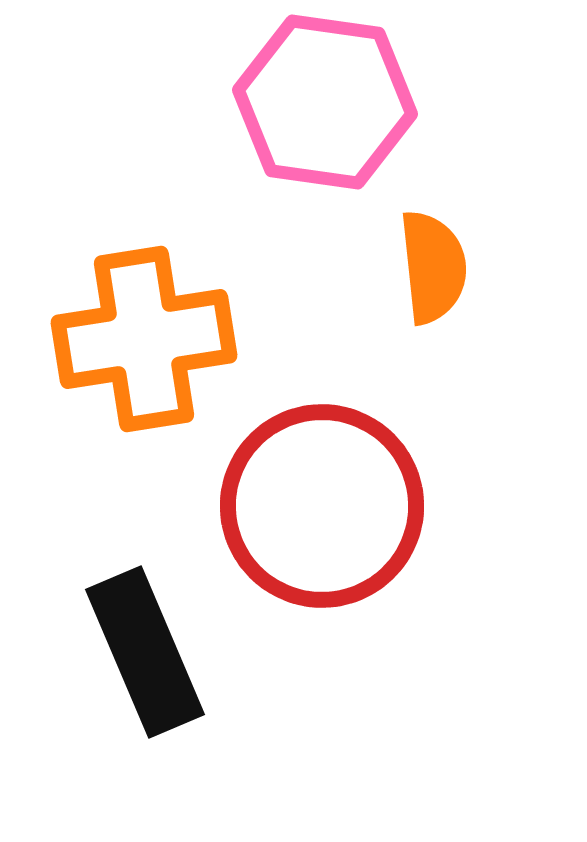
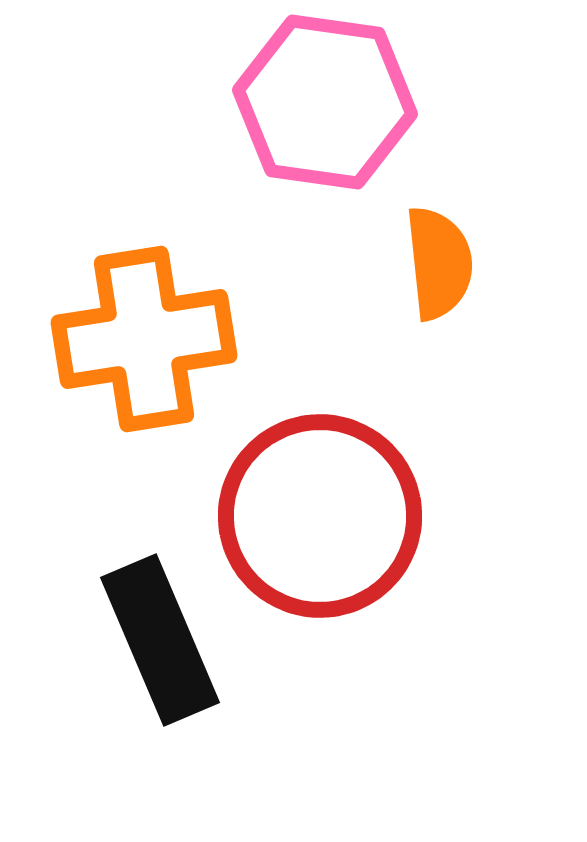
orange semicircle: moved 6 px right, 4 px up
red circle: moved 2 px left, 10 px down
black rectangle: moved 15 px right, 12 px up
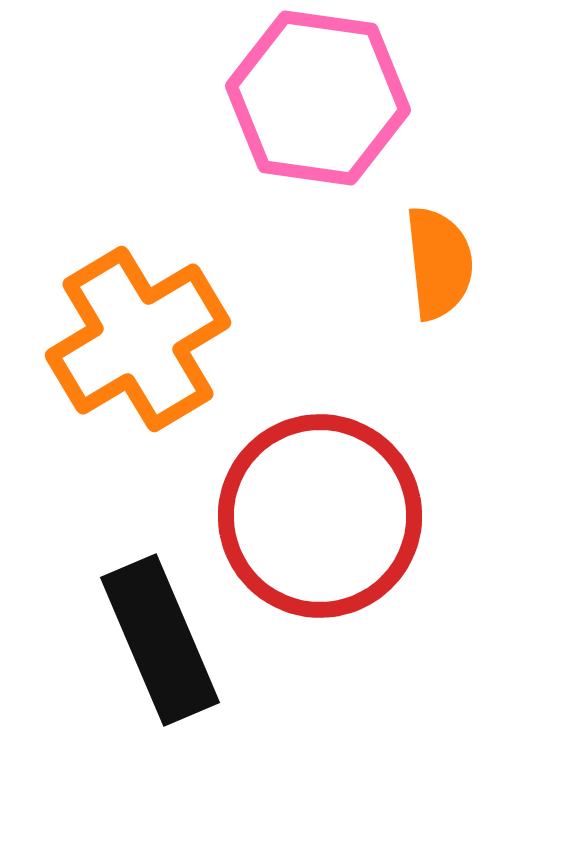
pink hexagon: moved 7 px left, 4 px up
orange cross: moved 6 px left; rotated 22 degrees counterclockwise
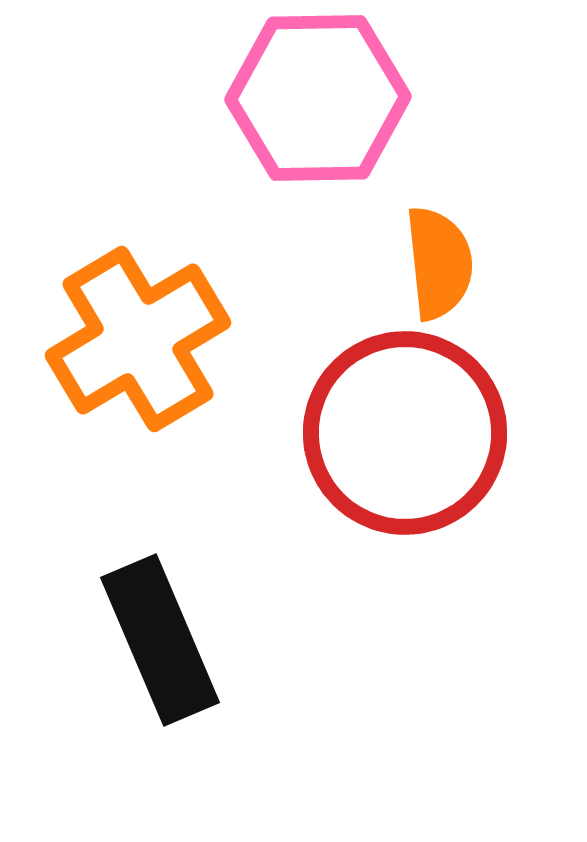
pink hexagon: rotated 9 degrees counterclockwise
red circle: moved 85 px right, 83 px up
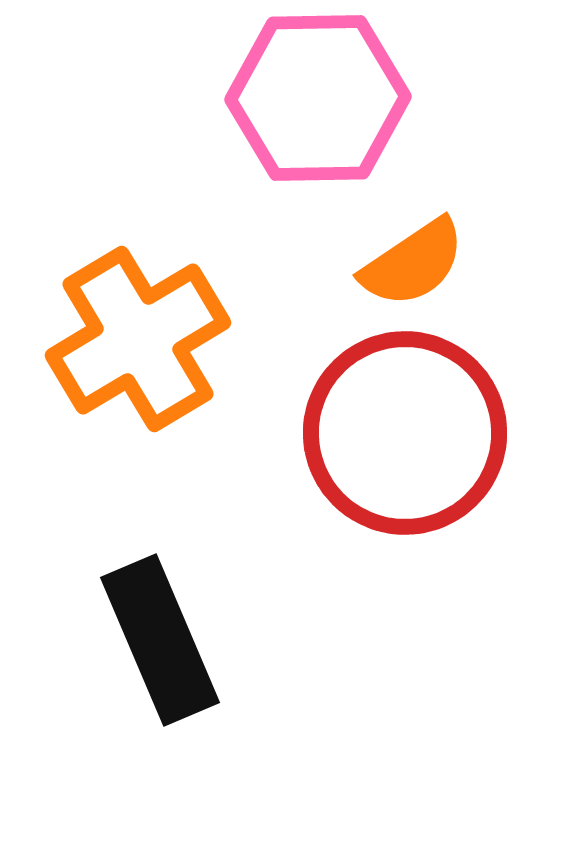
orange semicircle: moved 26 px left; rotated 62 degrees clockwise
